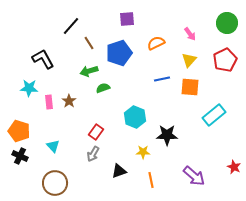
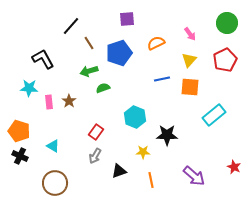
cyan triangle: rotated 16 degrees counterclockwise
gray arrow: moved 2 px right, 2 px down
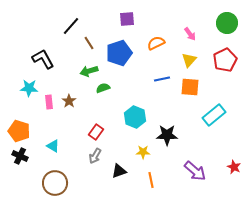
purple arrow: moved 1 px right, 5 px up
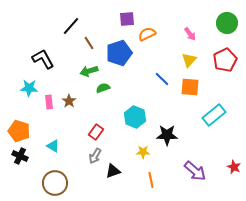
orange semicircle: moved 9 px left, 9 px up
blue line: rotated 56 degrees clockwise
black triangle: moved 6 px left
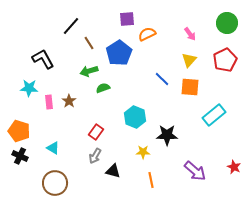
blue pentagon: rotated 15 degrees counterclockwise
cyan triangle: moved 2 px down
black triangle: rotated 35 degrees clockwise
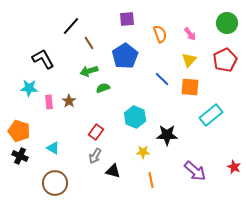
orange semicircle: moved 13 px right; rotated 96 degrees clockwise
blue pentagon: moved 6 px right, 3 px down
cyan rectangle: moved 3 px left
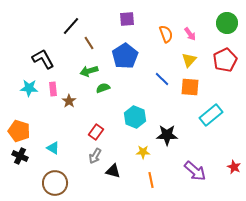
orange semicircle: moved 6 px right
pink rectangle: moved 4 px right, 13 px up
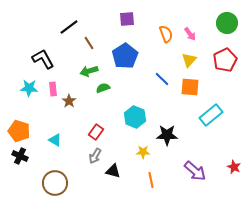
black line: moved 2 px left, 1 px down; rotated 12 degrees clockwise
cyan triangle: moved 2 px right, 8 px up
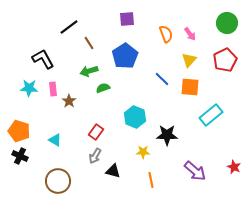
brown circle: moved 3 px right, 2 px up
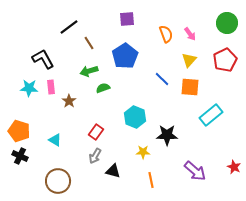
pink rectangle: moved 2 px left, 2 px up
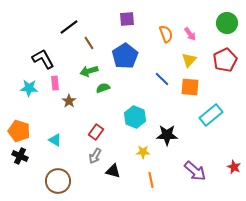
pink rectangle: moved 4 px right, 4 px up
